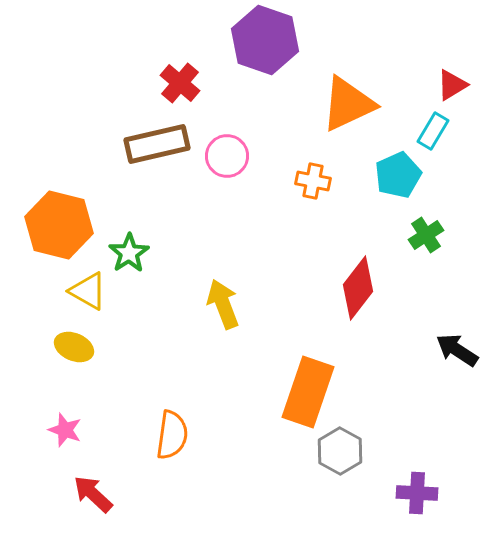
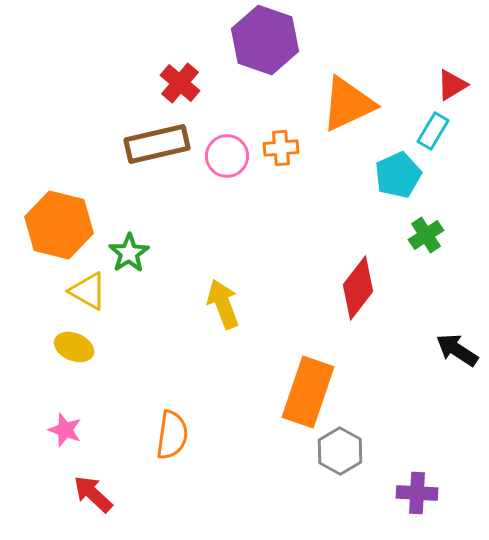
orange cross: moved 32 px left, 33 px up; rotated 16 degrees counterclockwise
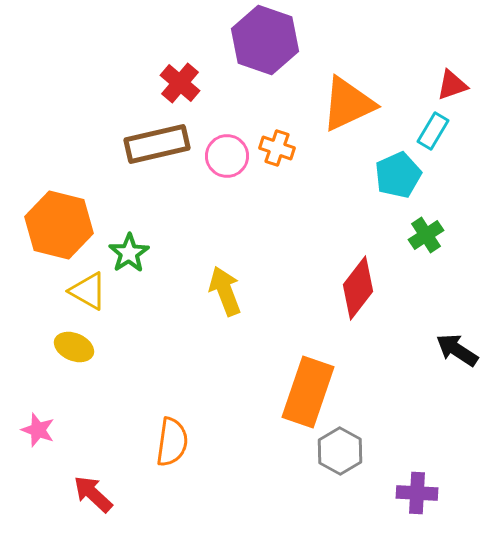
red triangle: rotated 12 degrees clockwise
orange cross: moved 4 px left; rotated 24 degrees clockwise
yellow arrow: moved 2 px right, 13 px up
pink star: moved 27 px left
orange semicircle: moved 7 px down
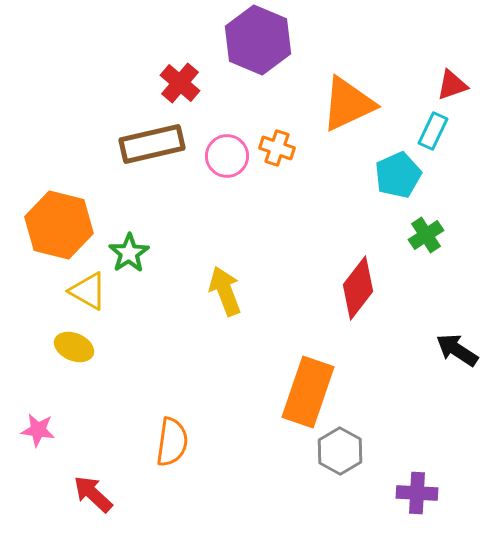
purple hexagon: moved 7 px left; rotated 4 degrees clockwise
cyan rectangle: rotated 6 degrees counterclockwise
brown rectangle: moved 5 px left
pink star: rotated 12 degrees counterclockwise
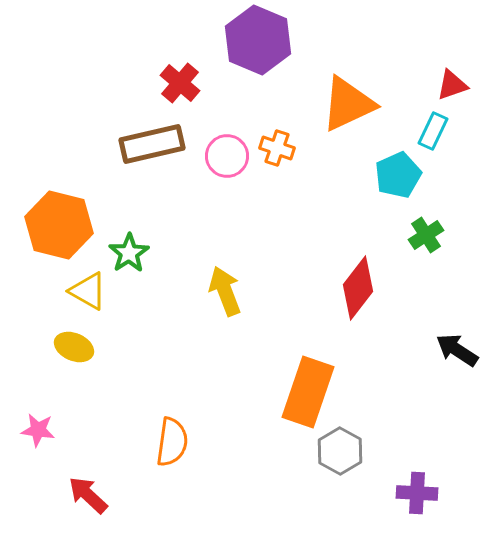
red arrow: moved 5 px left, 1 px down
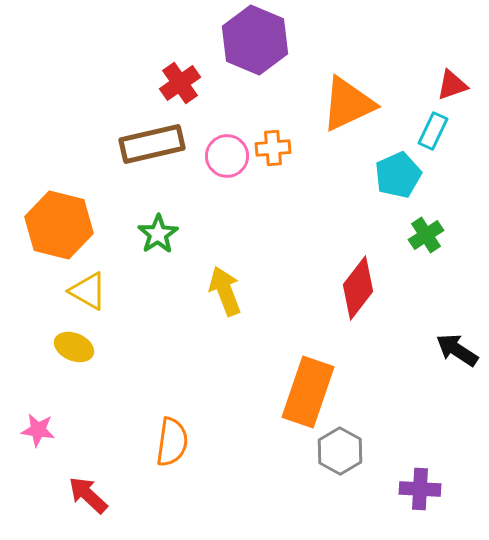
purple hexagon: moved 3 px left
red cross: rotated 15 degrees clockwise
orange cross: moved 4 px left; rotated 24 degrees counterclockwise
green star: moved 29 px right, 19 px up
purple cross: moved 3 px right, 4 px up
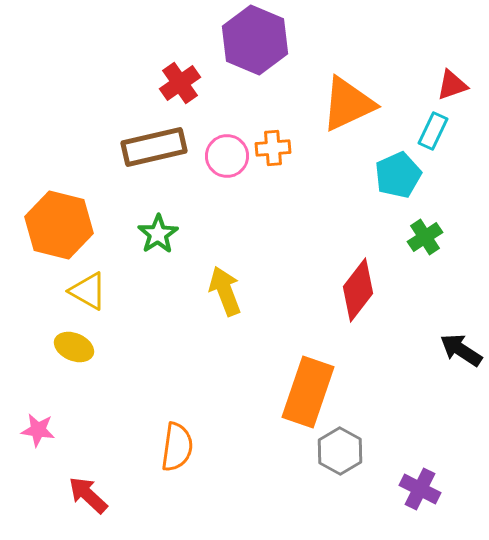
brown rectangle: moved 2 px right, 3 px down
green cross: moved 1 px left, 2 px down
red diamond: moved 2 px down
black arrow: moved 4 px right
orange semicircle: moved 5 px right, 5 px down
purple cross: rotated 24 degrees clockwise
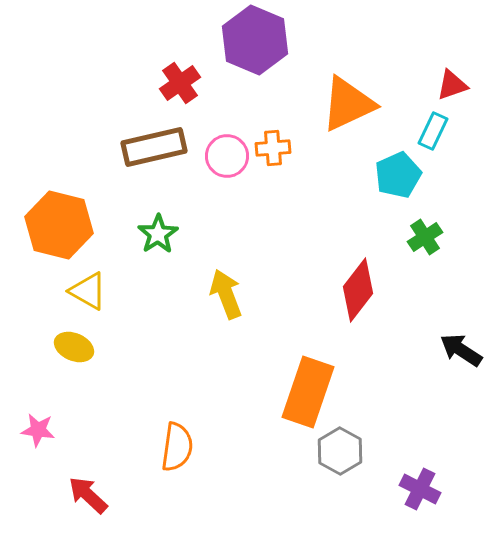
yellow arrow: moved 1 px right, 3 px down
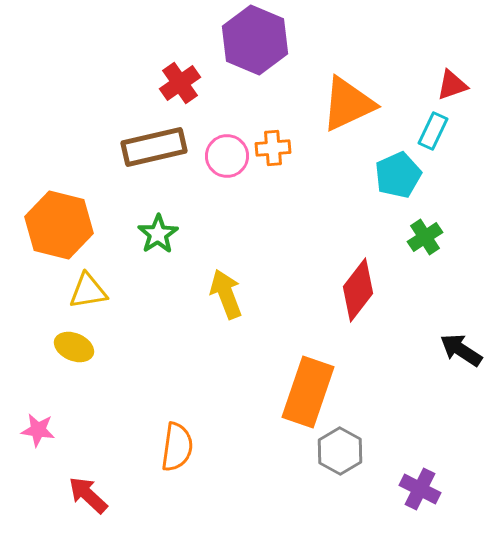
yellow triangle: rotated 39 degrees counterclockwise
